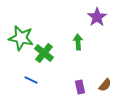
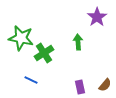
green cross: rotated 18 degrees clockwise
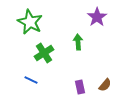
green star: moved 9 px right, 16 px up; rotated 15 degrees clockwise
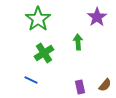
green star: moved 8 px right, 3 px up; rotated 10 degrees clockwise
